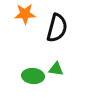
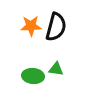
orange star: moved 6 px right, 12 px down
black semicircle: moved 1 px left, 1 px up
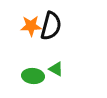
black semicircle: moved 5 px left, 1 px up
green triangle: rotated 21 degrees clockwise
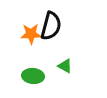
orange star: moved 8 px down
green triangle: moved 9 px right, 3 px up
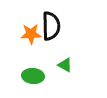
black semicircle: rotated 16 degrees counterclockwise
green triangle: moved 1 px up
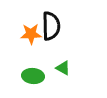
green triangle: moved 2 px left, 3 px down
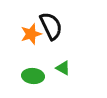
black semicircle: rotated 24 degrees counterclockwise
orange star: rotated 15 degrees counterclockwise
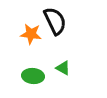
black semicircle: moved 4 px right, 5 px up
orange star: rotated 25 degrees clockwise
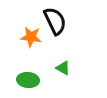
orange star: moved 3 px down
green ellipse: moved 5 px left, 4 px down
